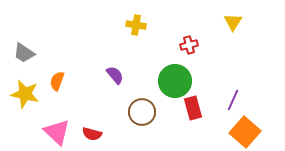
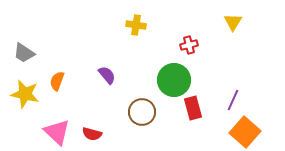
purple semicircle: moved 8 px left
green circle: moved 1 px left, 1 px up
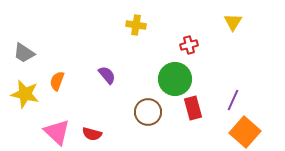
green circle: moved 1 px right, 1 px up
brown circle: moved 6 px right
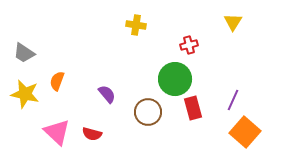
purple semicircle: moved 19 px down
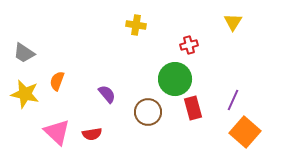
red semicircle: rotated 24 degrees counterclockwise
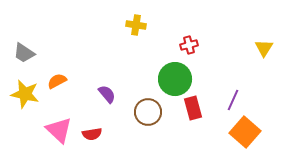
yellow triangle: moved 31 px right, 26 px down
orange semicircle: rotated 42 degrees clockwise
pink triangle: moved 2 px right, 2 px up
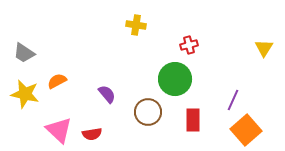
red rectangle: moved 12 px down; rotated 15 degrees clockwise
orange square: moved 1 px right, 2 px up; rotated 8 degrees clockwise
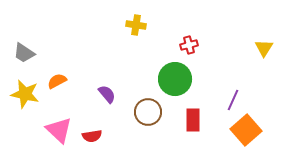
red semicircle: moved 2 px down
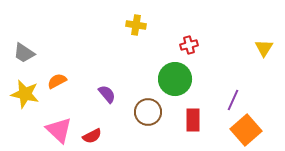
red semicircle: rotated 18 degrees counterclockwise
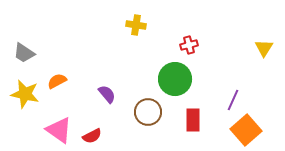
pink triangle: rotated 8 degrees counterclockwise
